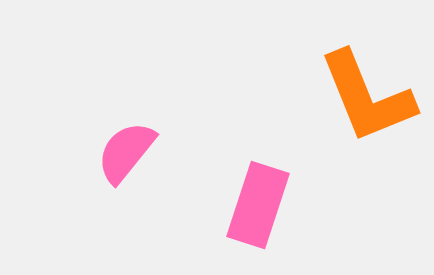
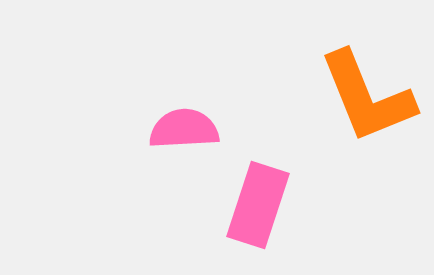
pink semicircle: moved 58 px right, 23 px up; rotated 48 degrees clockwise
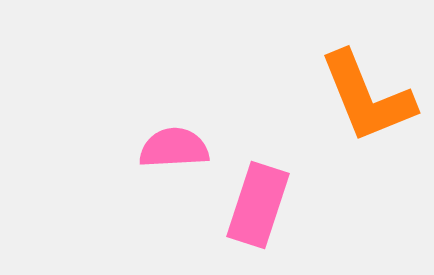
pink semicircle: moved 10 px left, 19 px down
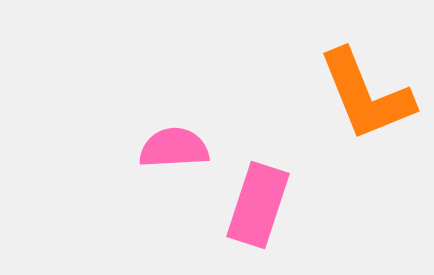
orange L-shape: moved 1 px left, 2 px up
